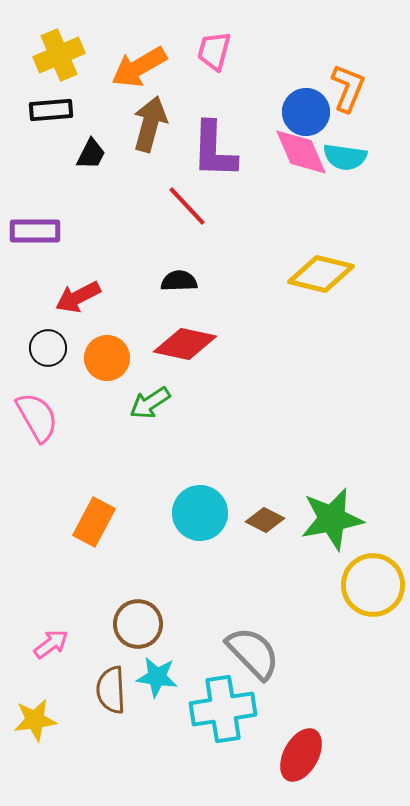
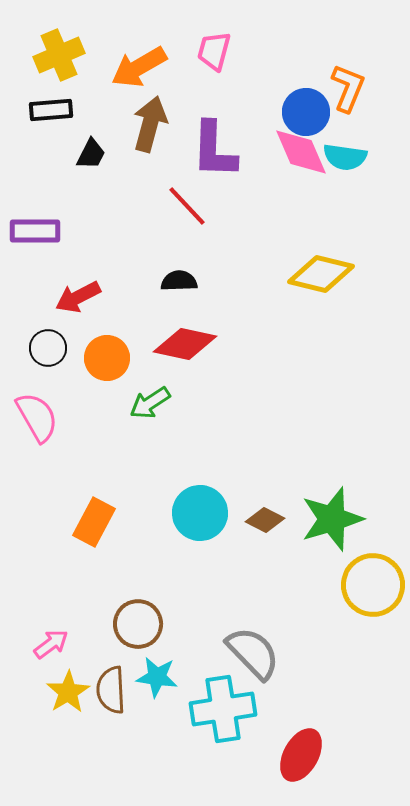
green star: rotated 6 degrees counterclockwise
yellow star: moved 33 px right, 28 px up; rotated 24 degrees counterclockwise
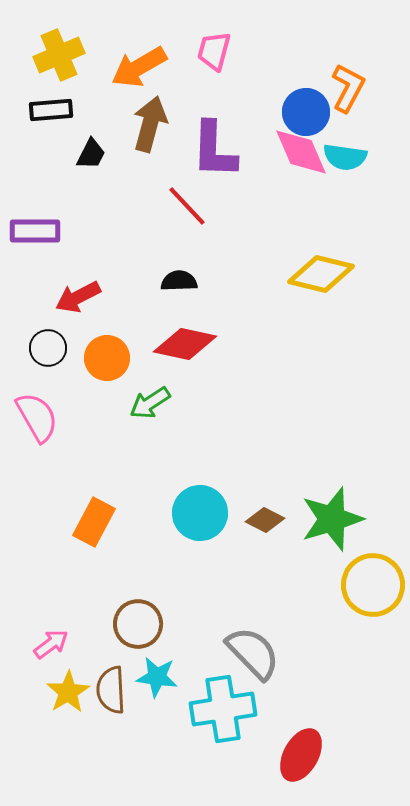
orange L-shape: rotated 6 degrees clockwise
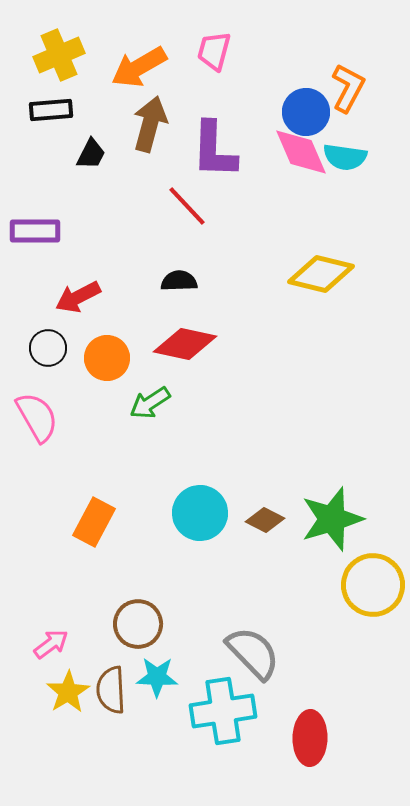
cyan star: rotated 6 degrees counterclockwise
cyan cross: moved 2 px down
red ellipse: moved 9 px right, 17 px up; rotated 28 degrees counterclockwise
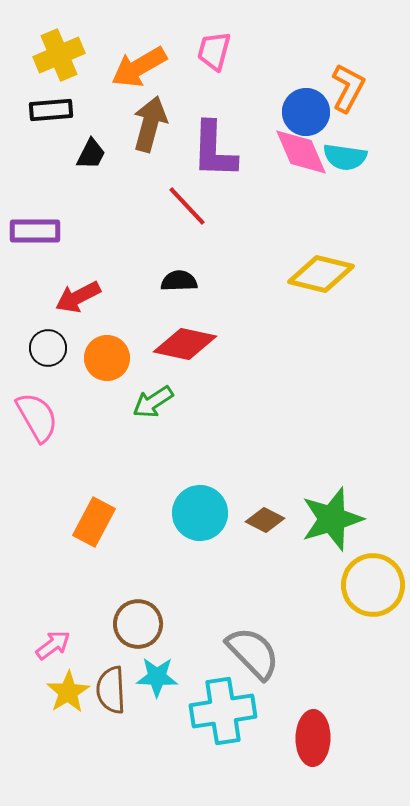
green arrow: moved 3 px right, 1 px up
pink arrow: moved 2 px right, 1 px down
red ellipse: moved 3 px right
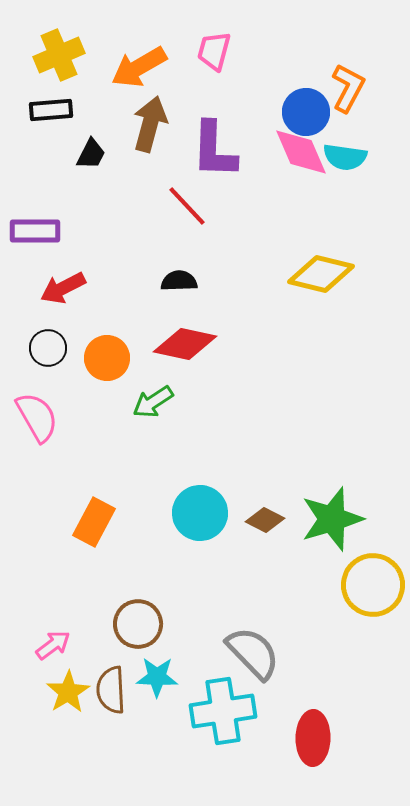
red arrow: moved 15 px left, 9 px up
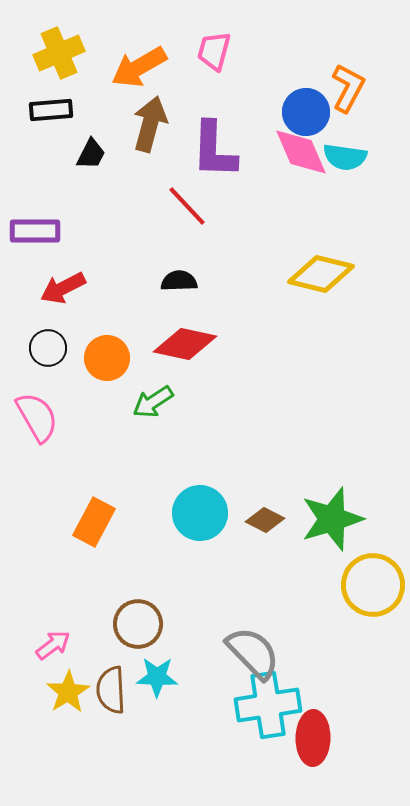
yellow cross: moved 2 px up
cyan cross: moved 45 px right, 6 px up
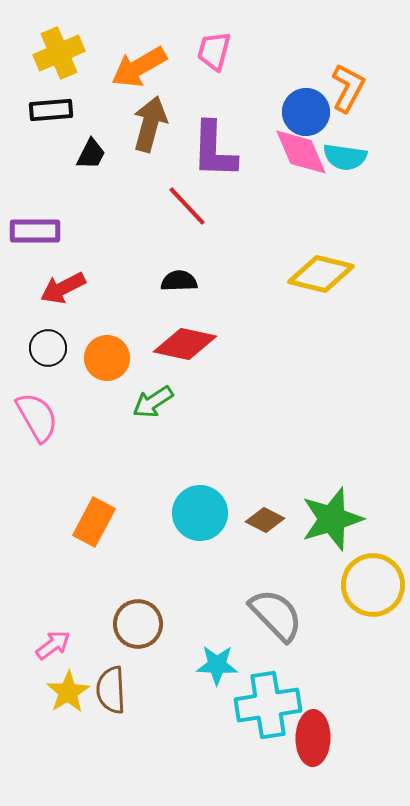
gray semicircle: moved 23 px right, 38 px up
cyan star: moved 60 px right, 12 px up
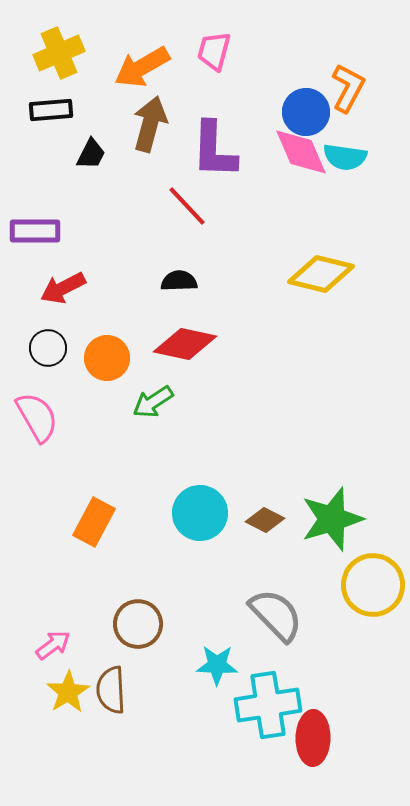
orange arrow: moved 3 px right
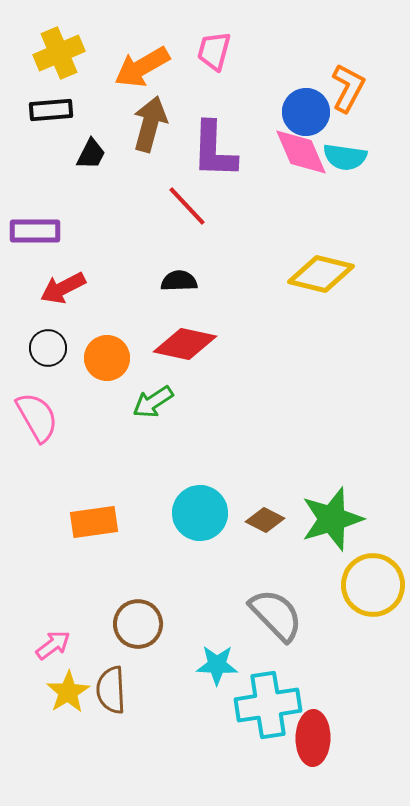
orange rectangle: rotated 54 degrees clockwise
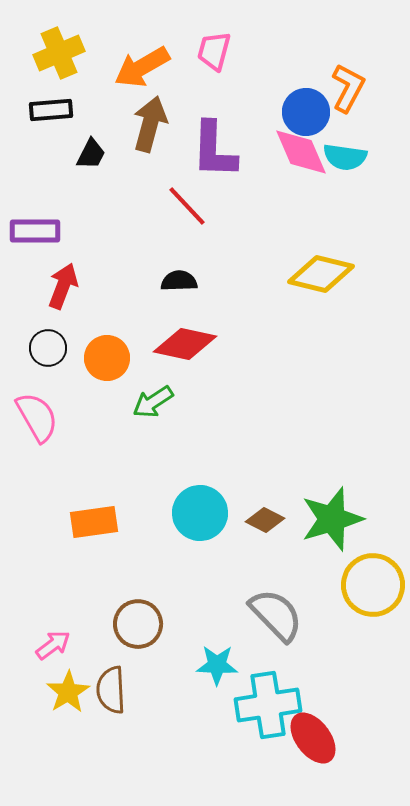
red arrow: moved 2 px up; rotated 138 degrees clockwise
red ellipse: rotated 38 degrees counterclockwise
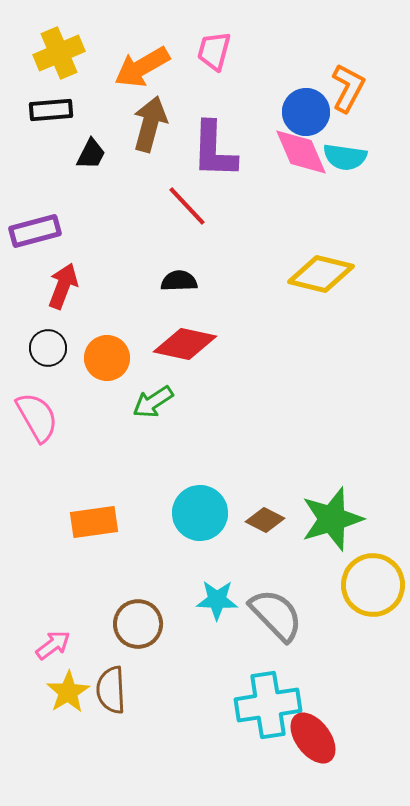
purple rectangle: rotated 15 degrees counterclockwise
cyan star: moved 65 px up
